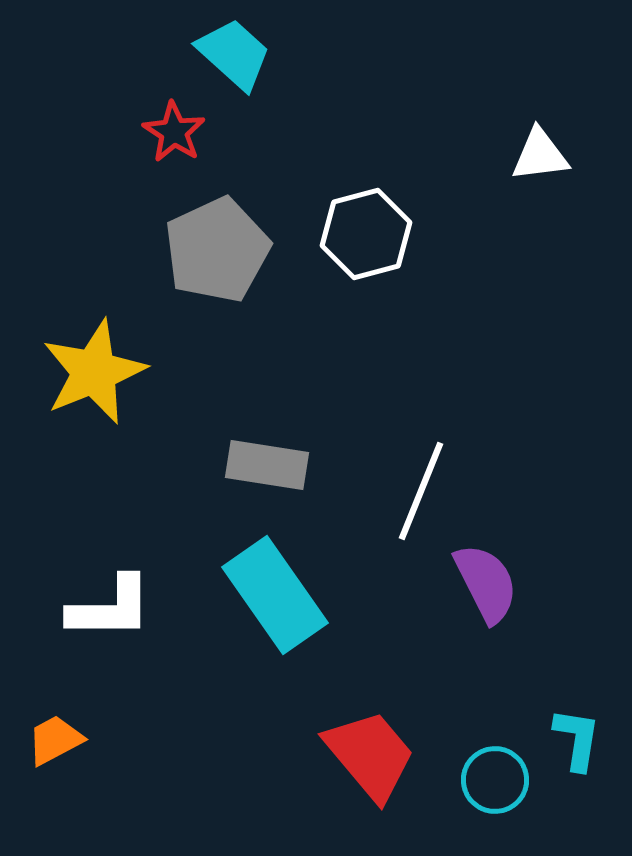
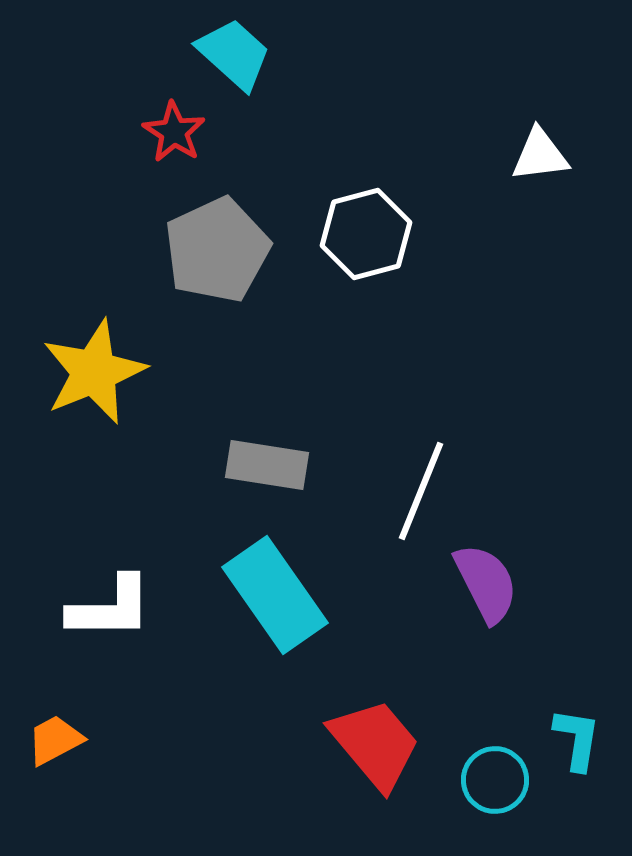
red trapezoid: moved 5 px right, 11 px up
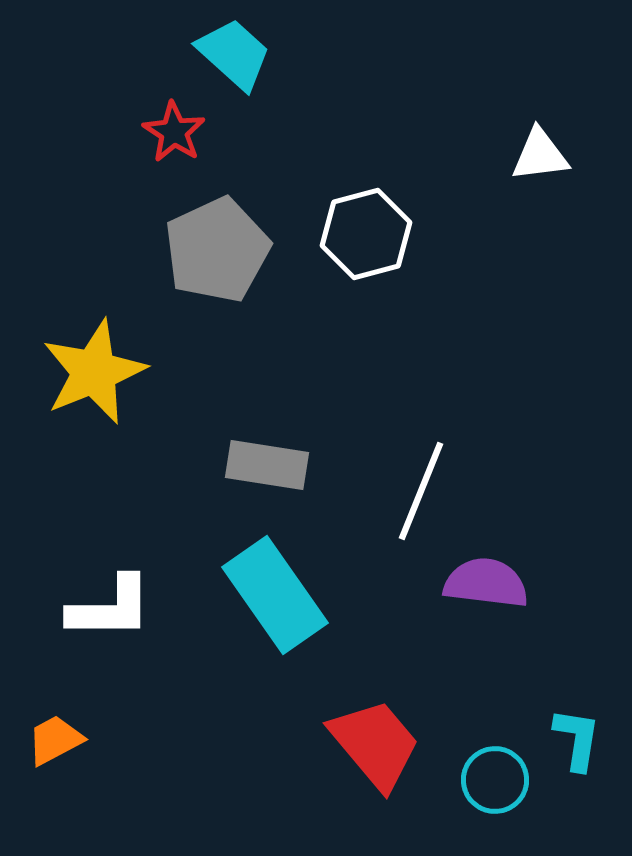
purple semicircle: rotated 56 degrees counterclockwise
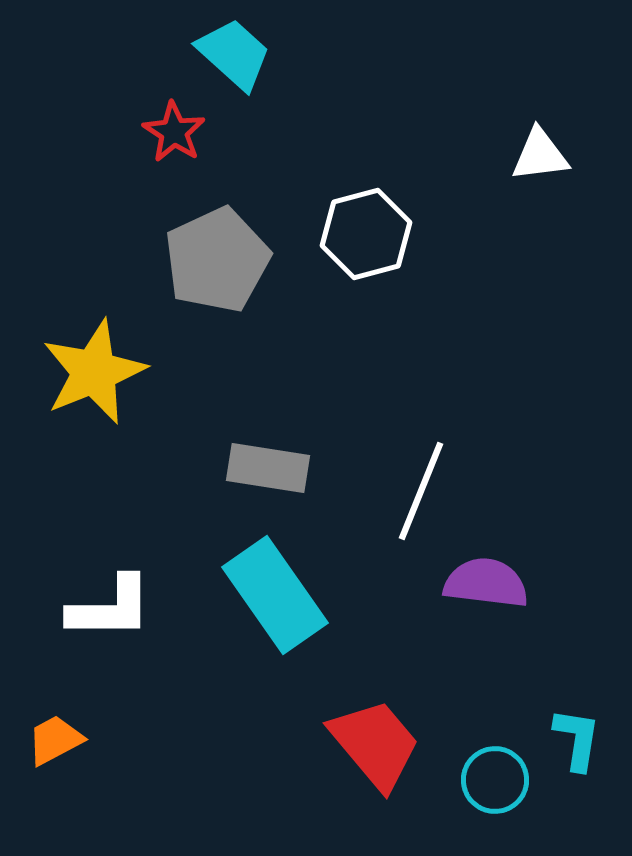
gray pentagon: moved 10 px down
gray rectangle: moved 1 px right, 3 px down
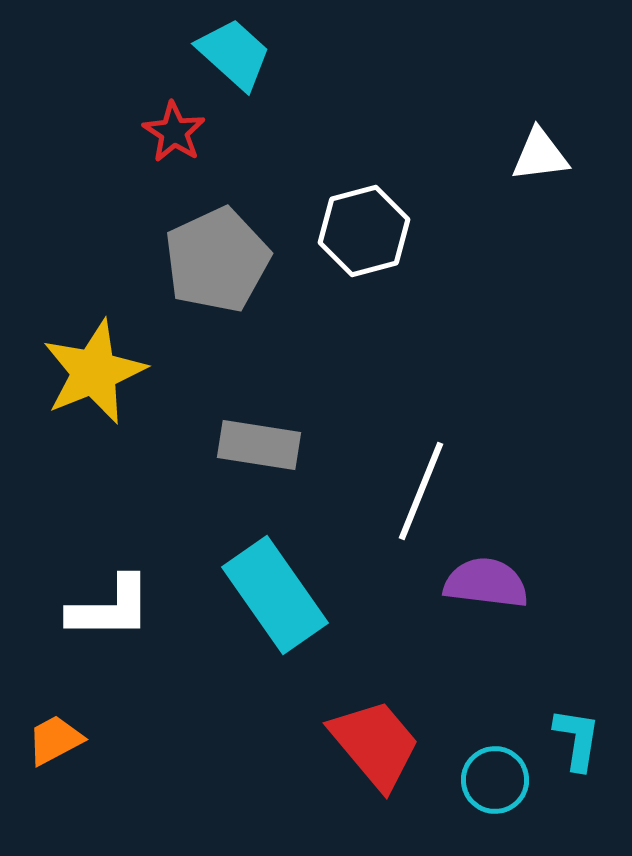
white hexagon: moved 2 px left, 3 px up
gray rectangle: moved 9 px left, 23 px up
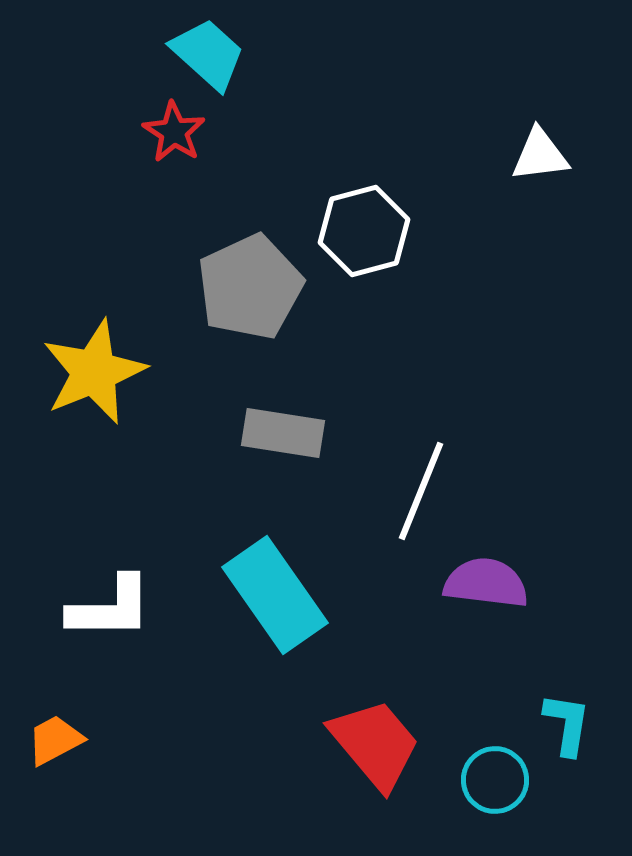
cyan trapezoid: moved 26 px left
gray pentagon: moved 33 px right, 27 px down
gray rectangle: moved 24 px right, 12 px up
cyan L-shape: moved 10 px left, 15 px up
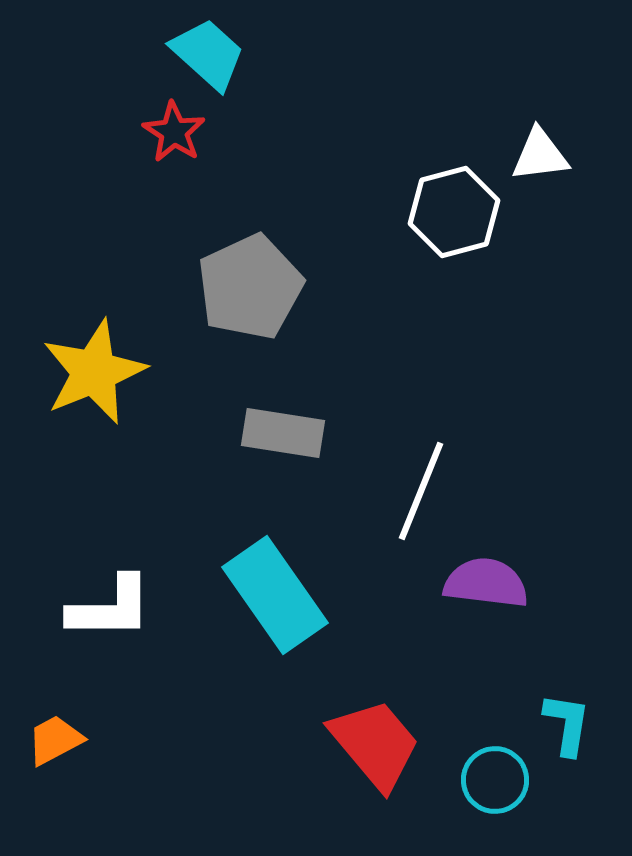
white hexagon: moved 90 px right, 19 px up
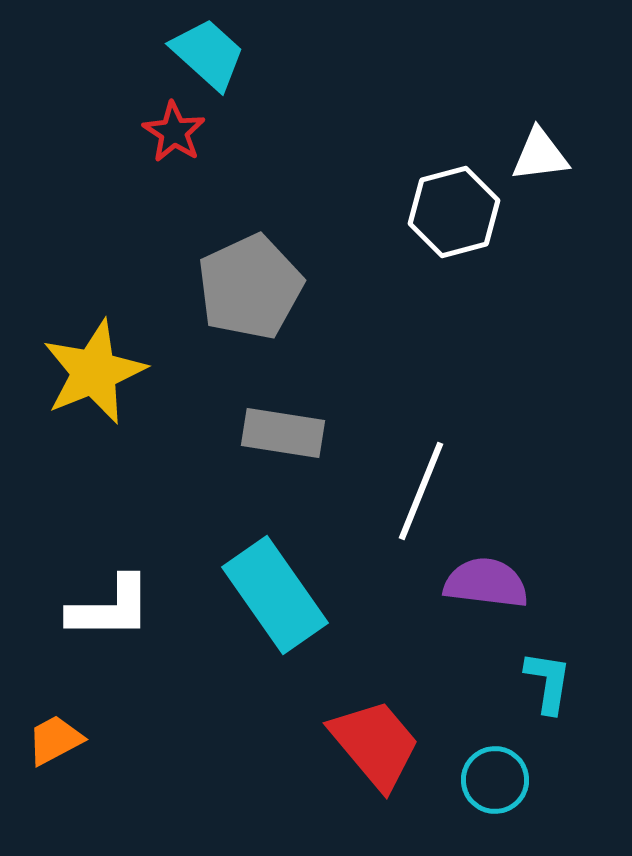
cyan L-shape: moved 19 px left, 42 px up
